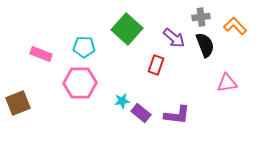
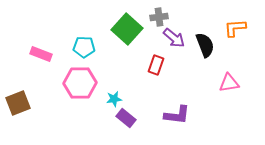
gray cross: moved 42 px left
orange L-shape: moved 2 px down; rotated 50 degrees counterclockwise
pink triangle: moved 2 px right
cyan star: moved 8 px left, 2 px up
purple rectangle: moved 15 px left, 5 px down
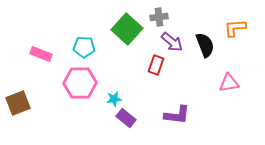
purple arrow: moved 2 px left, 4 px down
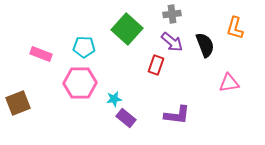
gray cross: moved 13 px right, 3 px up
orange L-shape: rotated 70 degrees counterclockwise
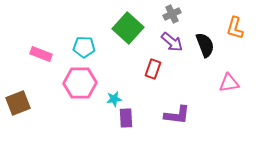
gray cross: rotated 18 degrees counterclockwise
green square: moved 1 px right, 1 px up
red rectangle: moved 3 px left, 4 px down
purple rectangle: rotated 48 degrees clockwise
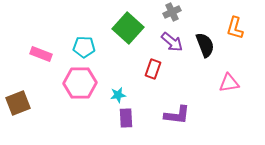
gray cross: moved 2 px up
cyan star: moved 4 px right, 4 px up
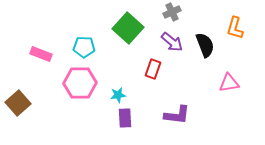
brown square: rotated 20 degrees counterclockwise
purple rectangle: moved 1 px left
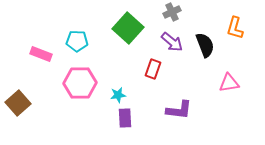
cyan pentagon: moved 7 px left, 6 px up
purple L-shape: moved 2 px right, 5 px up
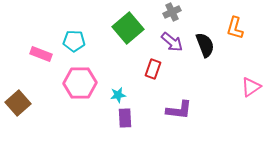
green square: rotated 8 degrees clockwise
cyan pentagon: moved 3 px left
pink triangle: moved 22 px right, 4 px down; rotated 25 degrees counterclockwise
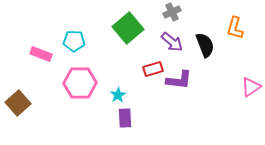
red rectangle: rotated 54 degrees clockwise
cyan star: rotated 21 degrees counterclockwise
purple L-shape: moved 30 px up
